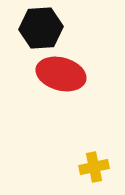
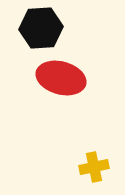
red ellipse: moved 4 px down
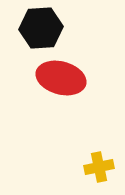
yellow cross: moved 5 px right
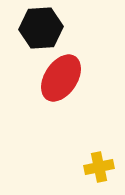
red ellipse: rotated 72 degrees counterclockwise
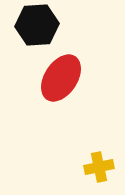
black hexagon: moved 4 px left, 3 px up
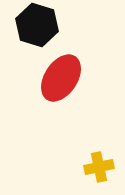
black hexagon: rotated 21 degrees clockwise
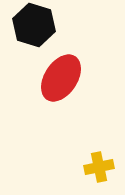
black hexagon: moved 3 px left
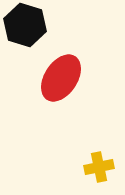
black hexagon: moved 9 px left
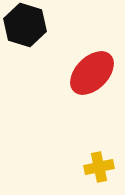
red ellipse: moved 31 px right, 5 px up; rotated 12 degrees clockwise
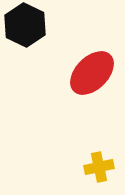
black hexagon: rotated 9 degrees clockwise
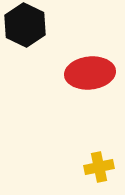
red ellipse: moved 2 px left; rotated 39 degrees clockwise
